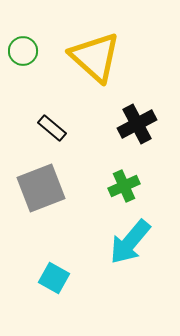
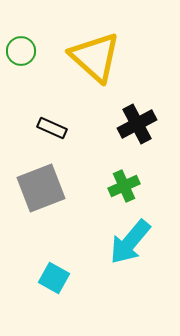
green circle: moved 2 px left
black rectangle: rotated 16 degrees counterclockwise
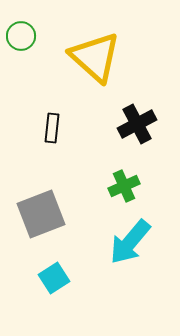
green circle: moved 15 px up
black rectangle: rotated 72 degrees clockwise
gray square: moved 26 px down
cyan square: rotated 28 degrees clockwise
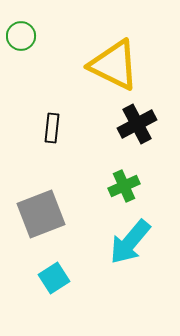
yellow triangle: moved 19 px right, 8 px down; rotated 16 degrees counterclockwise
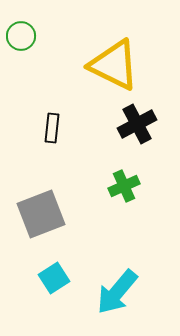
cyan arrow: moved 13 px left, 50 px down
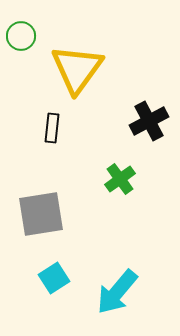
yellow triangle: moved 37 px left, 4 px down; rotated 40 degrees clockwise
black cross: moved 12 px right, 3 px up
green cross: moved 4 px left, 7 px up; rotated 12 degrees counterclockwise
gray square: rotated 12 degrees clockwise
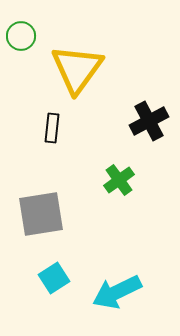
green cross: moved 1 px left, 1 px down
cyan arrow: rotated 24 degrees clockwise
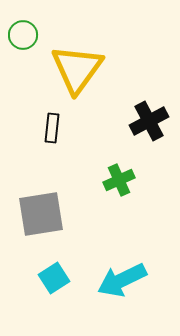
green circle: moved 2 px right, 1 px up
green cross: rotated 12 degrees clockwise
cyan arrow: moved 5 px right, 12 px up
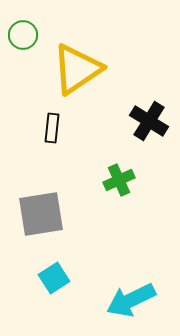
yellow triangle: rotated 20 degrees clockwise
black cross: rotated 30 degrees counterclockwise
cyan arrow: moved 9 px right, 20 px down
